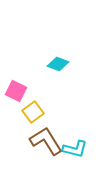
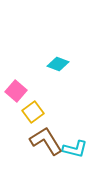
pink square: rotated 15 degrees clockwise
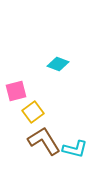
pink square: rotated 35 degrees clockwise
brown L-shape: moved 2 px left
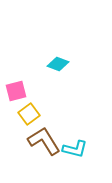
yellow square: moved 4 px left, 2 px down
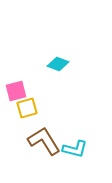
yellow square: moved 2 px left, 6 px up; rotated 20 degrees clockwise
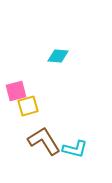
cyan diamond: moved 8 px up; rotated 15 degrees counterclockwise
yellow square: moved 1 px right, 2 px up
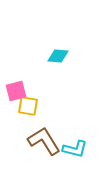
yellow square: rotated 25 degrees clockwise
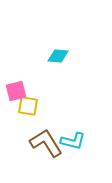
brown L-shape: moved 2 px right, 2 px down
cyan L-shape: moved 2 px left, 8 px up
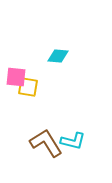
pink square: moved 14 px up; rotated 20 degrees clockwise
yellow square: moved 19 px up
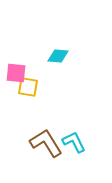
pink square: moved 4 px up
cyan L-shape: moved 1 px right, 1 px down; rotated 130 degrees counterclockwise
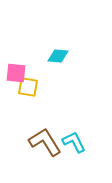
brown L-shape: moved 1 px left, 1 px up
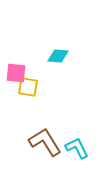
cyan L-shape: moved 3 px right, 6 px down
